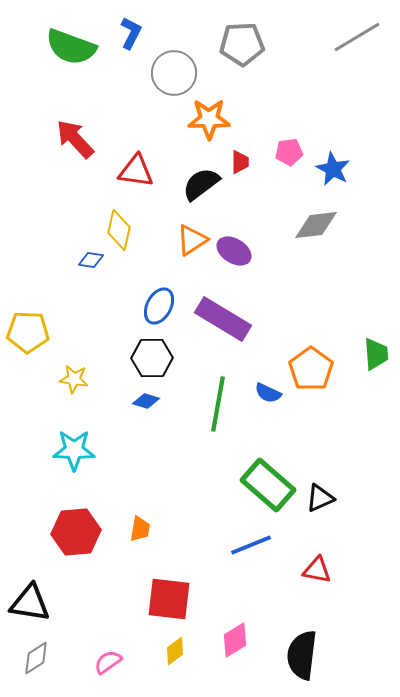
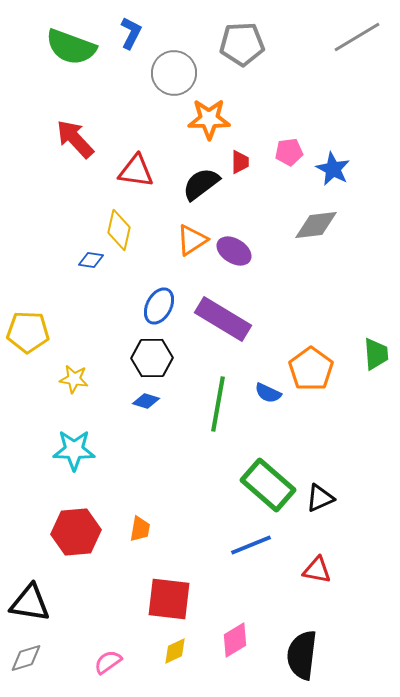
yellow diamond at (175, 651): rotated 12 degrees clockwise
gray diamond at (36, 658): moved 10 px left; rotated 16 degrees clockwise
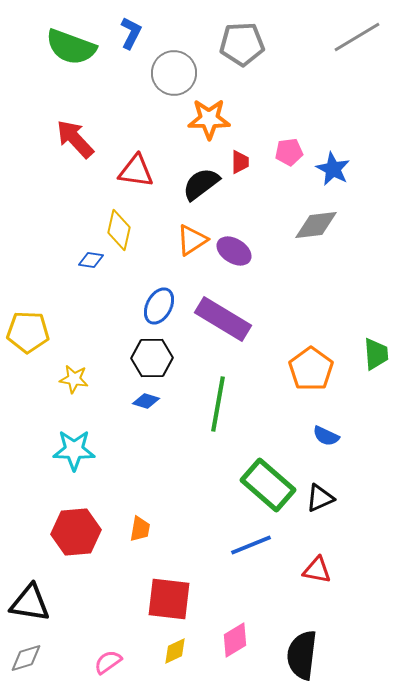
blue semicircle at (268, 393): moved 58 px right, 43 px down
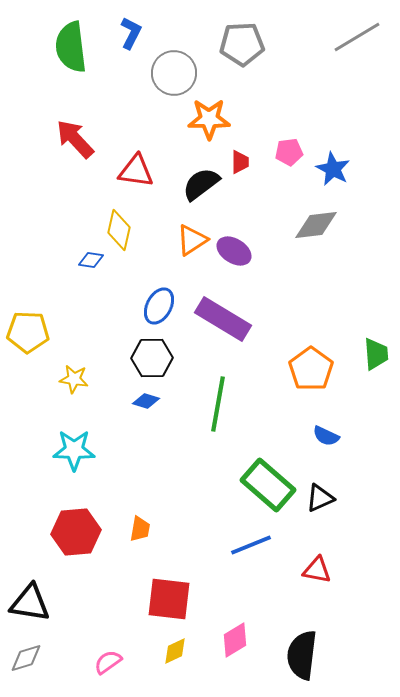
green semicircle at (71, 47): rotated 63 degrees clockwise
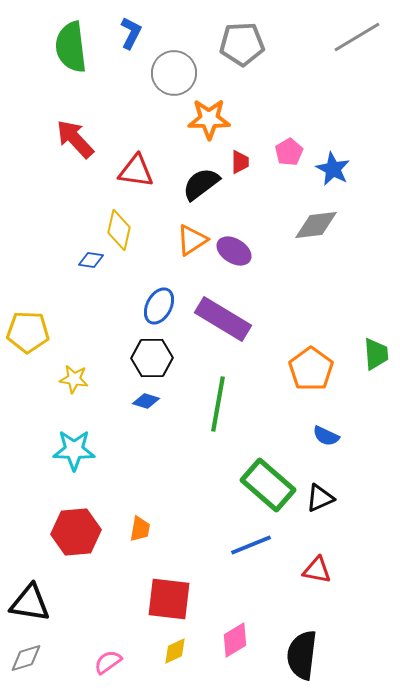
pink pentagon at (289, 152): rotated 24 degrees counterclockwise
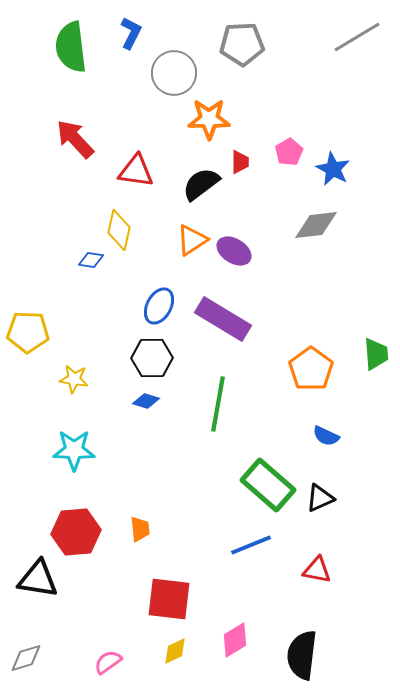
orange trapezoid at (140, 529): rotated 16 degrees counterclockwise
black triangle at (30, 603): moved 8 px right, 24 px up
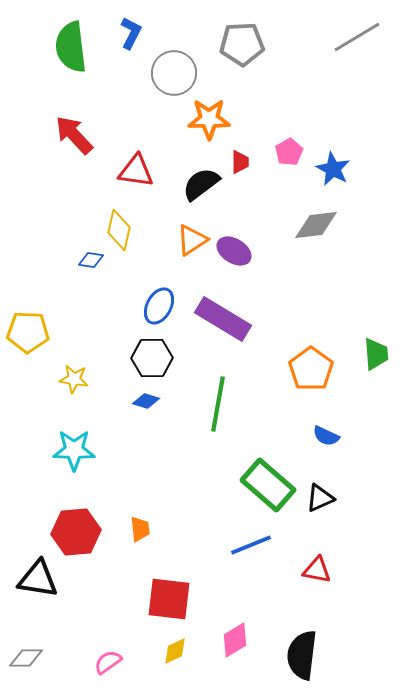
red arrow at (75, 139): moved 1 px left, 4 px up
gray diamond at (26, 658): rotated 16 degrees clockwise
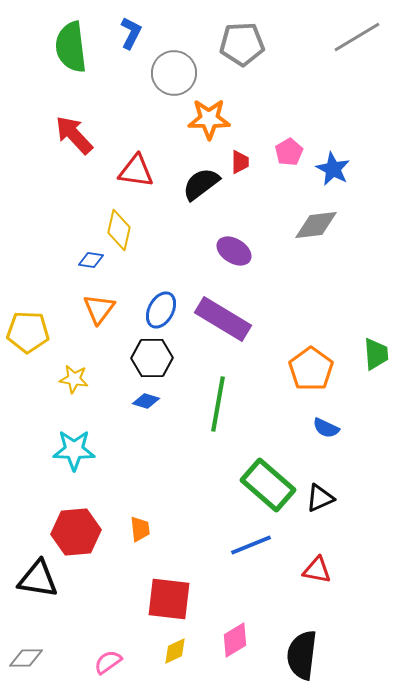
orange triangle at (192, 240): moved 93 px left, 69 px down; rotated 20 degrees counterclockwise
blue ellipse at (159, 306): moved 2 px right, 4 px down
blue semicircle at (326, 436): moved 8 px up
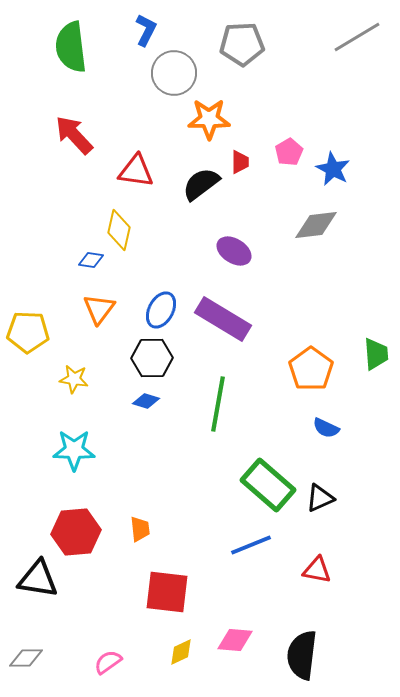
blue L-shape at (131, 33): moved 15 px right, 3 px up
red square at (169, 599): moved 2 px left, 7 px up
pink diamond at (235, 640): rotated 36 degrees clockwise
yellow diamond at (175, 651): moved 6 px right, 1 px down
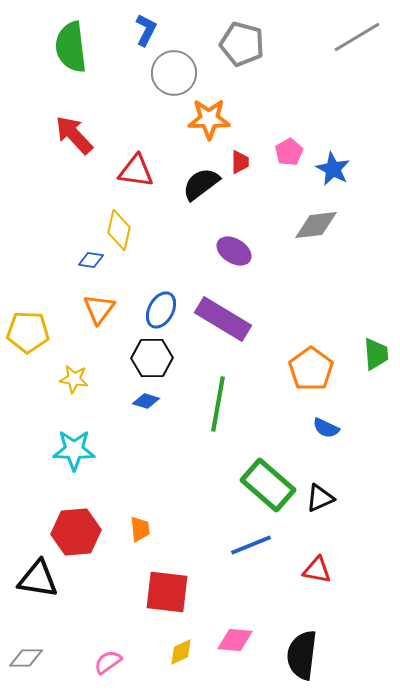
gray pentagon at (242, 44): rotated 18 degrees clockwise
